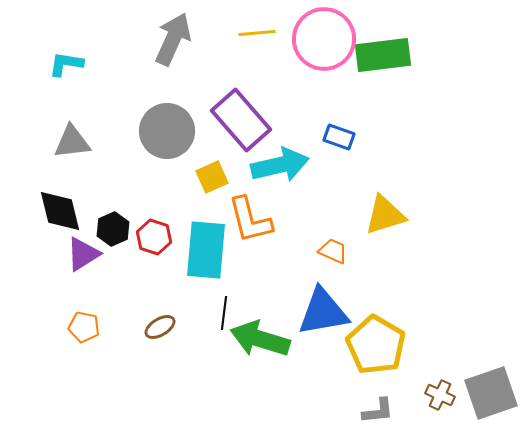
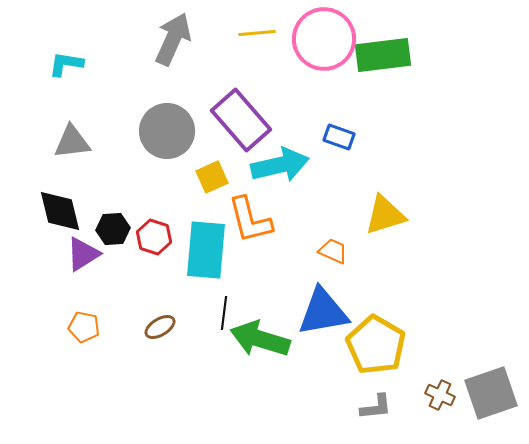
black hexagon: rotated 20 degrees clockwise
gray L-shape: moved 2 px left, 4 px up
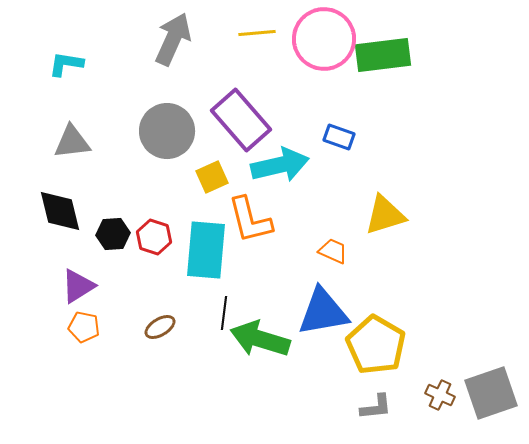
black hexagon: moved 5 px down
purple triangle: moved 5 px left, 32 px down
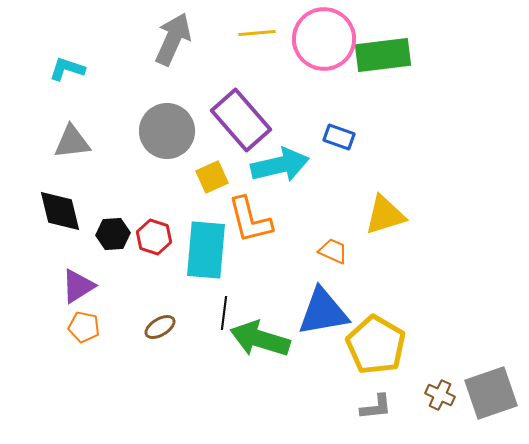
cyan L-shape: moved 1 px right, 5 px down; rotated 9 degrees clockwise
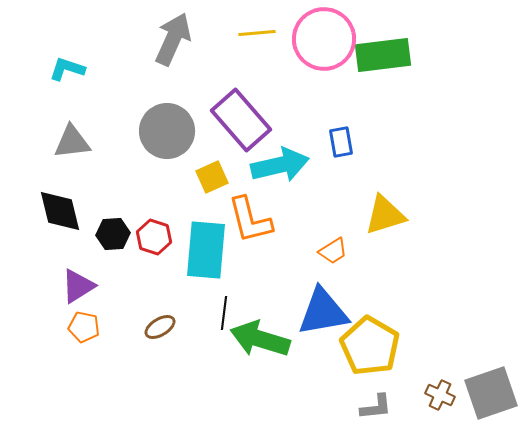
blue rectangle: moved 2 px right, 5 px down; rotated 60 degrees clockwise
orange trapezoid: rotated 124 degrees clockwise
yellow pentagon: moved 6 px left, 1 px down
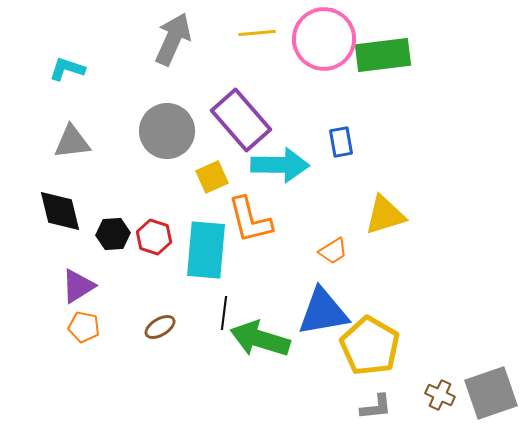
cyan arrow: rotated 14 degrees clockwise
